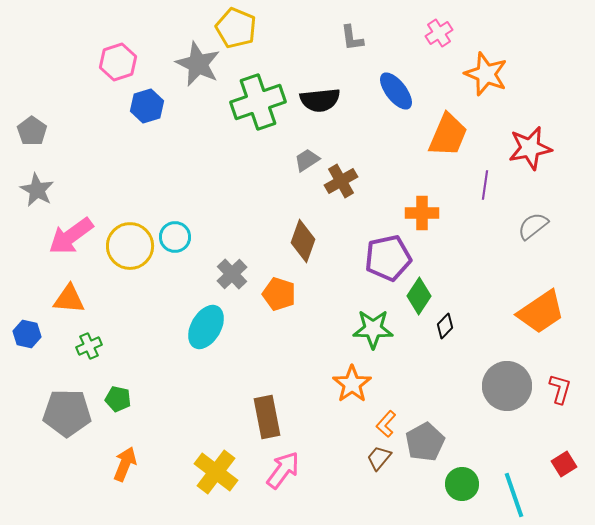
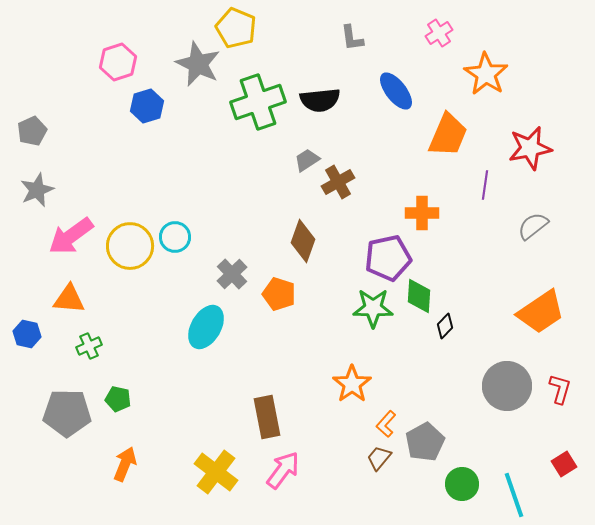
orange star at (486, 74): rotated 12 degrees clockwise
gray pentagon at (32, 131): rotated 12 degrees clockwise
brown cross at (341, 181): moved 3 px left, 1 px down
gray star at (37, 190): rotated 20 degrees clockwise
green diamond at (419, 296): rotated 30 degrees counterclockwise
green star at (373, 329): moved 21 px up
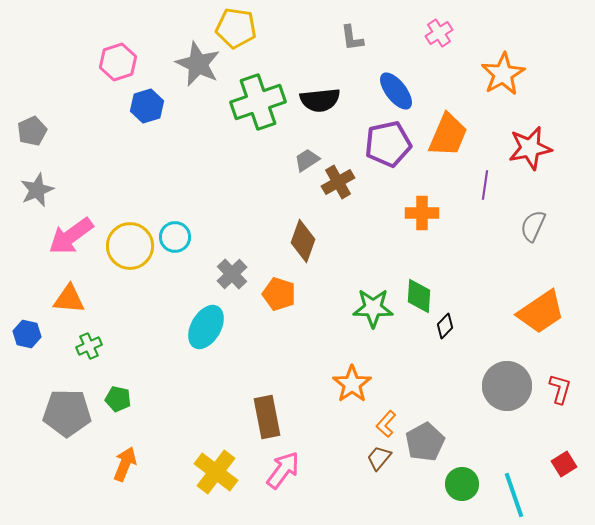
yellow pentagon at (236, 28): rotated 15 degrees counterclockwise
orange star at (486, 74): moved 17 px right; rotated 9 degrees clockwise
gray semicircle at (533, 226): rotated 28 degrees counterclockwise
purple pentagon at (388, 258): moved 114 px up
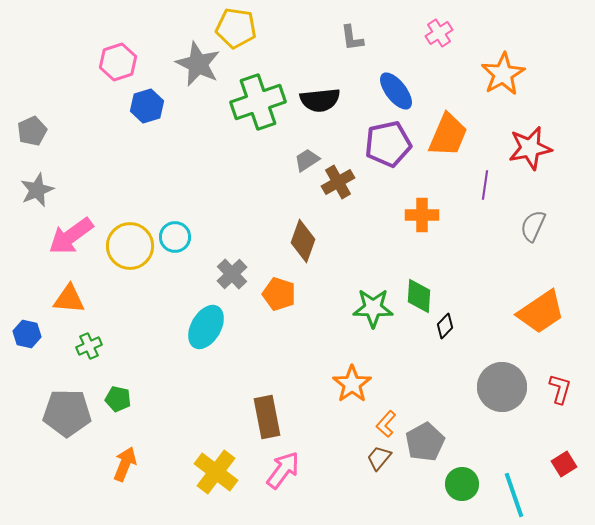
orange cross at (422, 213): moved 2 px down
gray circle at (507, 386): moved 5 px left, 1 px down
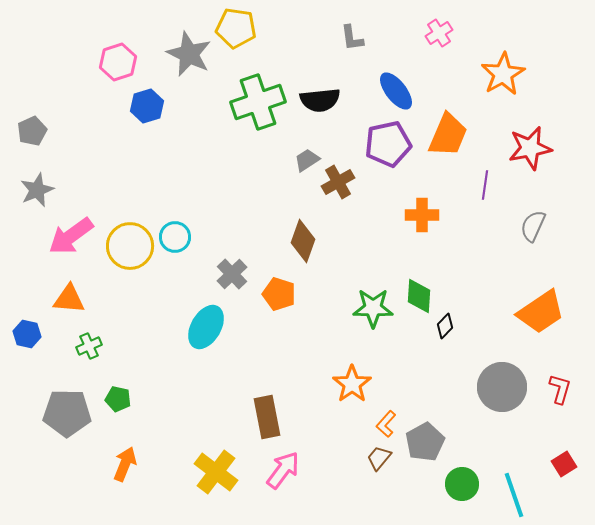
gray star at (198, 64): moved 9 px left, 10 px up
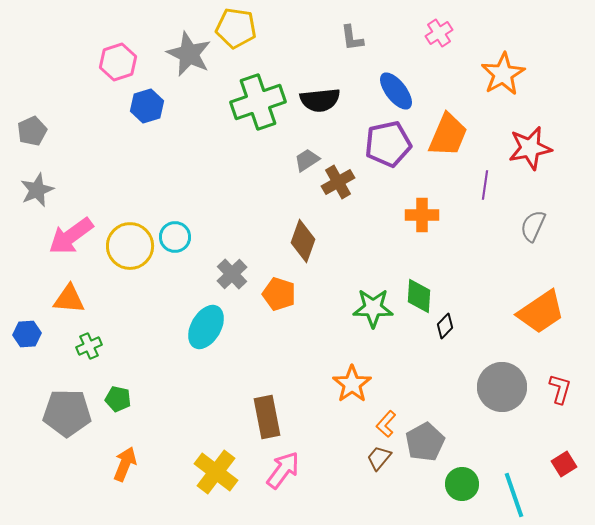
blue hexagon at (27, 334): rotated 16 degrees counterclockwise
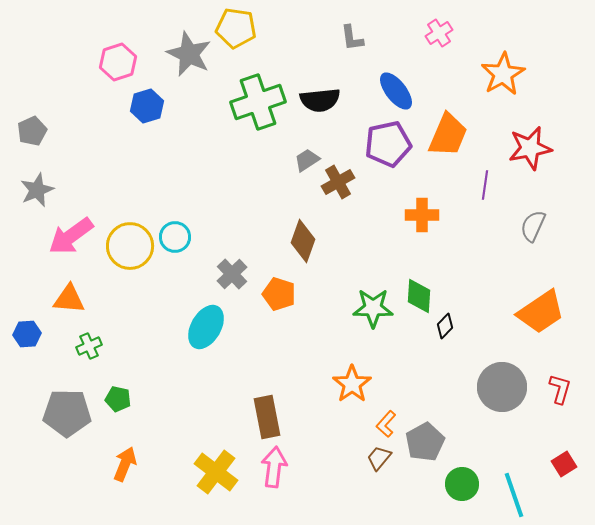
pink arrow at (283, 470): moved 9 px left, 3 px up; rotated 30 degrees counterclockwise
